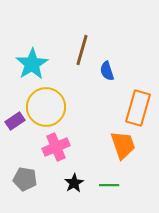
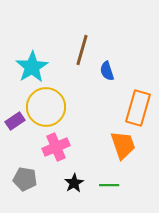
cyan star: moved 3 px down
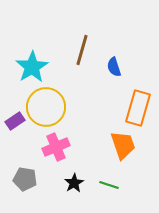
blue semicircle: moved 7 px right, 4 px up
green line: rotated 18 degrees clockwise
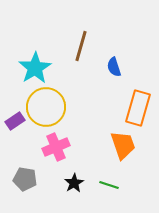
brown line: moved 1 px left, 4 px up
cyan star: moved 3 px right, 1 px down
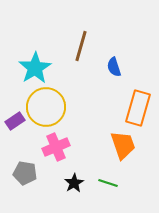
gray pentagon: moved 6 px up
green line: moved 1 px left, 2 px up
